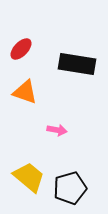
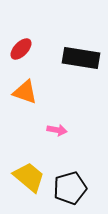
black rectangle: moved 4 px right, 6 px up
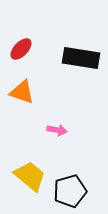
orange triangle: moved 3 px left
yellow trapezoid: moved 1 px right, 1 px up
black pentagon: moved 3 px down
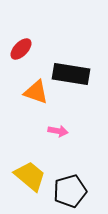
black rectangle: moved 10 px left, 16 px down
orange triangle: moved 14 px right
pink arrow: moved 1 px right, 1 px down
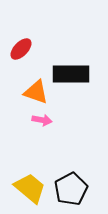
black rectangle: rotated 9 degrees counterclockwise
pink arrow: moved 16 px left, 11 px up
yellow trapezoid: moved 12 px down
black pentagon: moved 1 px right, 2 px up; rotated 12 degrees counterclockwise
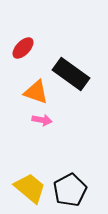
red ellipse: moved 2 px right, 1 px up
black rectangle: rotated 36 degrees clockwise
black pentagon: moved 1 px left, 1 px down
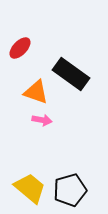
red ellipse: moved 3 px left
black pentagon: rotated 12 degrees clockwise
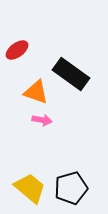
red ellipse: moved 3 px left, 2 px down; rotated 10 degrees clockwise
black pentagon: moved 1 px right, 2 px up
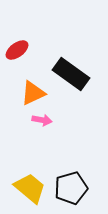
orange triangle: moved 3 px left, 1 px down; rotated 44 degrees counterclockwise
